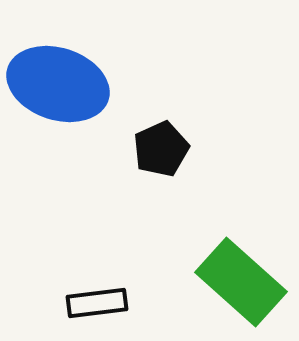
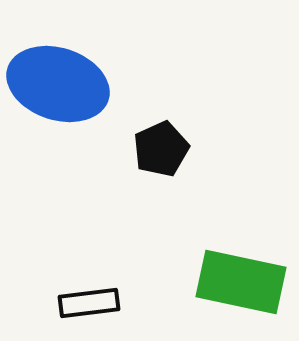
green rectangle: rotated 30 degrees counterclockwise
black rectangle: moved 8 px left
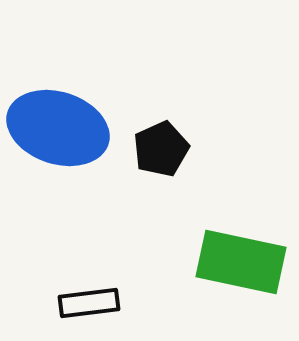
blue ellipse: moved 44 px down
green rectangle: moved 20 px up
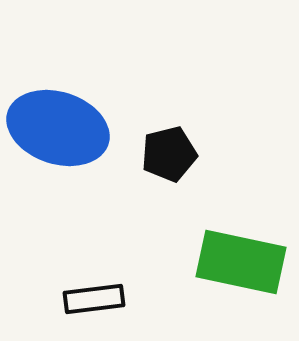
black pentagon: moved 8 px right, 5 px down; rotated 10 degrees clockwise
black rectangle: moved 5 px right, 4 px up
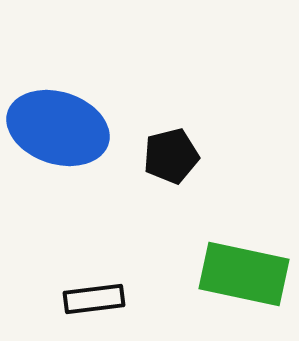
black pentagon: moved 2 px right, 2 px down
green rectangle: moved 3 px right, 12 px down
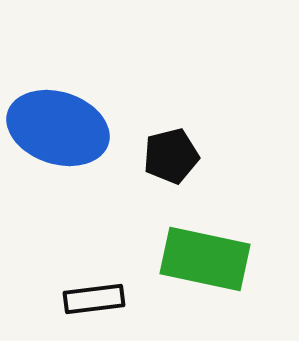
green rectangle: moved 39 px left, 15 px up
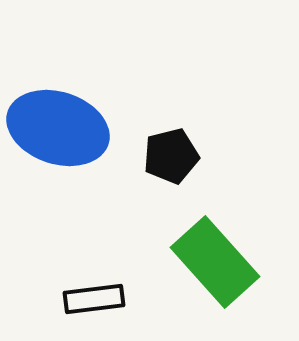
green rectangle: moved 10 px right, 3 px down; rotated 36 degrees clockwise
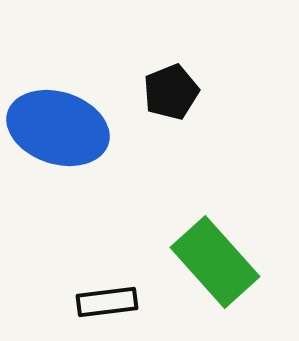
black pentagon: moved 64 px up; rotated 8 degrees counterclockwise
black rectangle: moved 13 px right, 3 px down
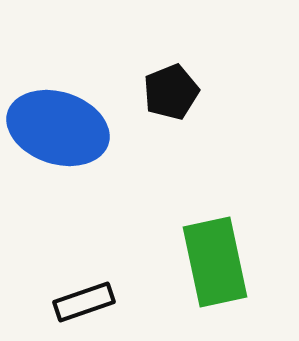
green rectangle: rotated 30 degrees clockwise
black rectangle: moved 23 px left; rotated 12 degrees counterclockwise
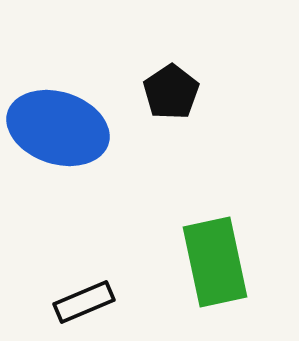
black pentagon: rotated 12 degrees counterclockwise
black rectangle: rotated 4 degrees counterclockwise
